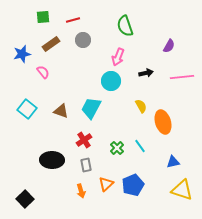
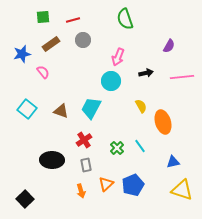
green semicircle: moved 7 px up
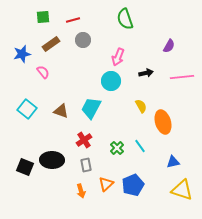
black square: moved 32 px up; rotated 24 degrees counterclockwise
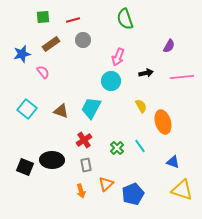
blue triangle: rotated 32 degrees clockwise
blue pentagon: moved 9 px down
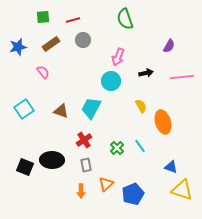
blue star: moved 4 px left, 7 px up
cyan square: moved 3 px left; rotated 18 degrees clockwise
blue triangle: moved 2 px left, 5 px down
orange arrow: rotated 16 degrees clockwise
